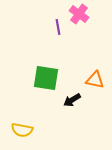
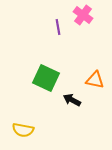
pink cross: moved 4 px right, 1 px down
green square: rotated 16 degrees clockwise
black arrow: rotated 60 degrees clockwise
yellow semicircle: moved 1 px right
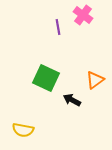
orange triangle: rotated 48 degrees counterclockwise
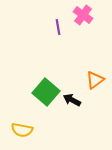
green square: moved 14 px down; rotated 16 degrees clockwise
yellow semicircle: moved 1 px left
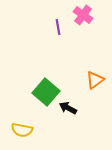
black arrow: moved 4 px left, 8 px down
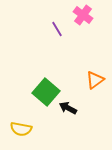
purple line: moved 1 px left, 2 px down; rotated 21 degrees counterclockwise
yellow semicircle: moved 1 px left, 1 px up
